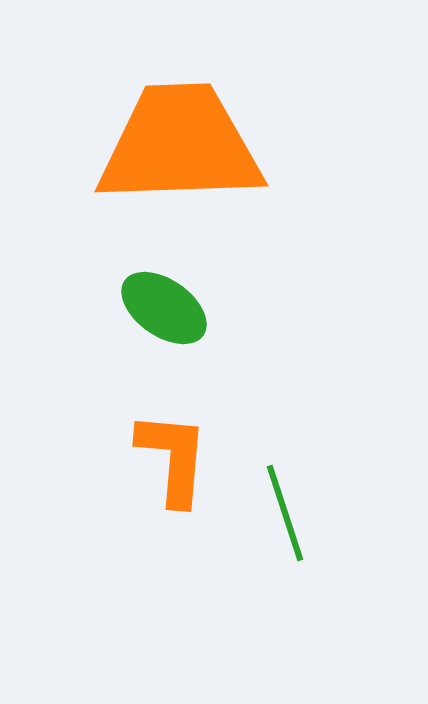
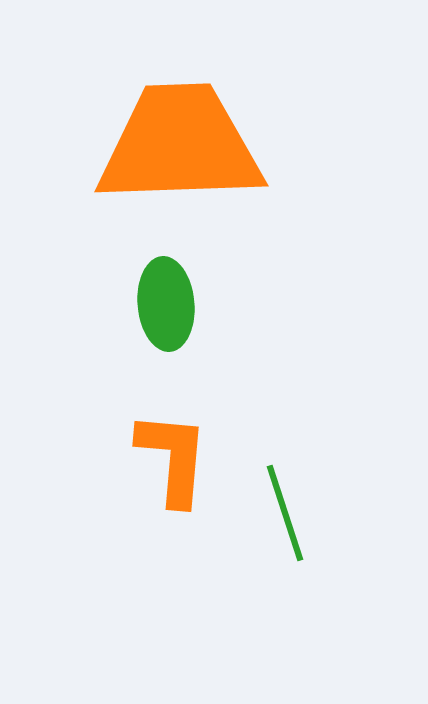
green ellipse: moved 2 px right, 4 px up; rotated 50 degrees clockwise
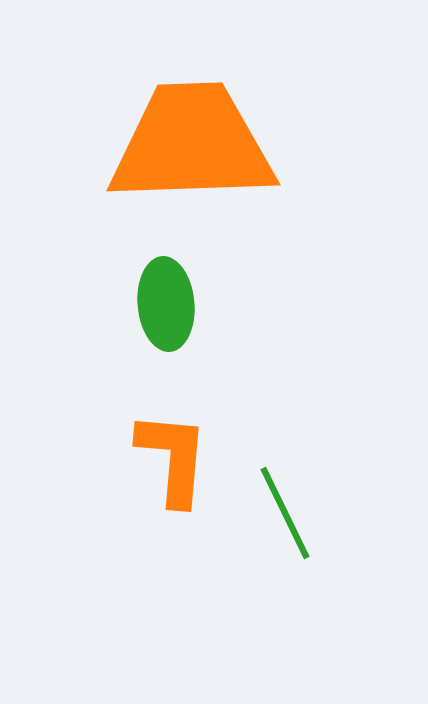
orange trapezoid: moved 12 px right, 1 px up
green line: rotated 8 degrees counterclockwise
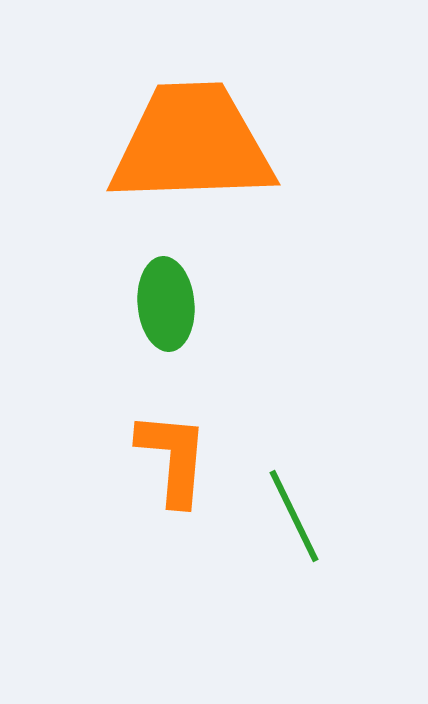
green line: moved 9 px right, 3 px down
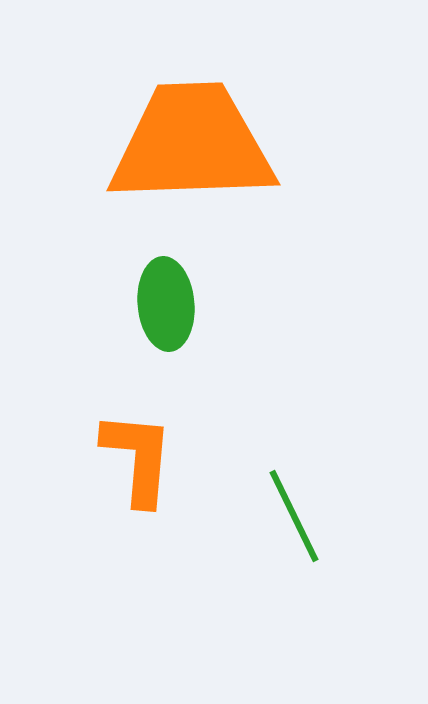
orange L-shape: moved 35 px left
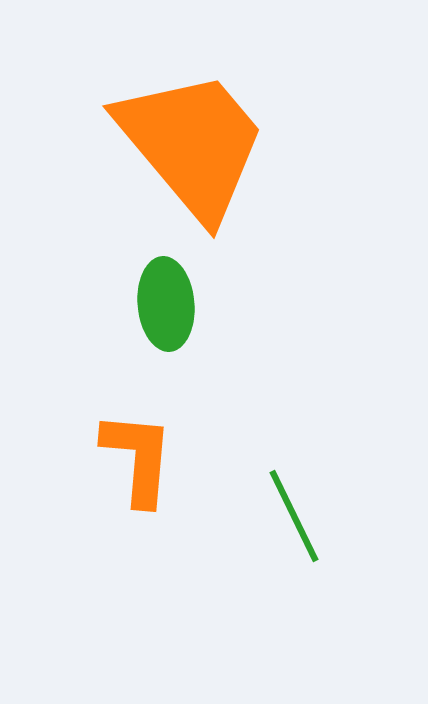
orange trapezoid: rotated 52 degrees clockwise
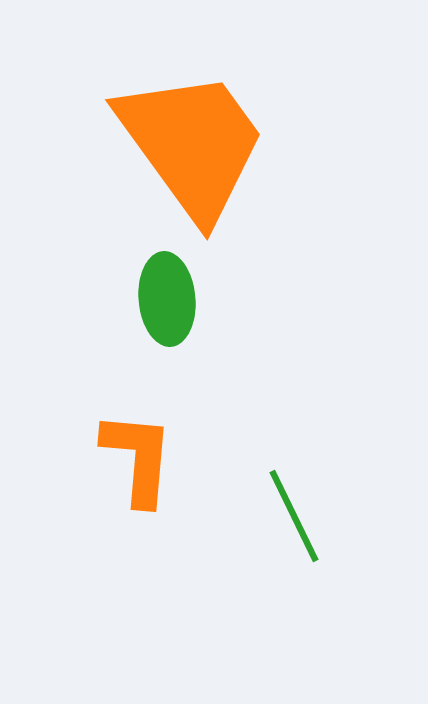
orange trapezoid: rotated 4 degrees clockwise
green ellipse: moved 1 px right, 5 px up
